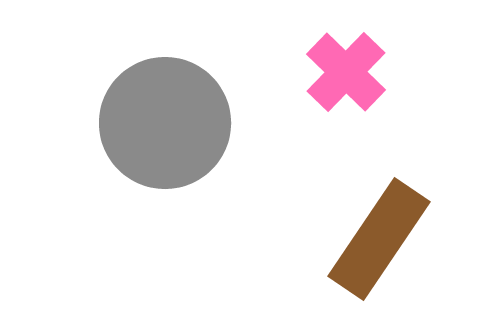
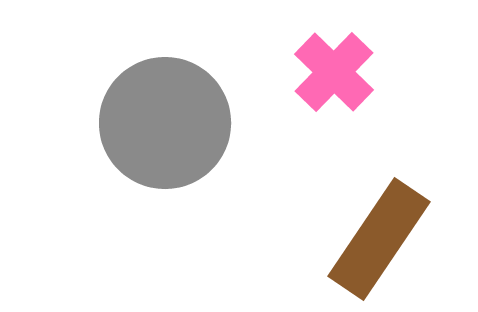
pink cross: moved 12 px left
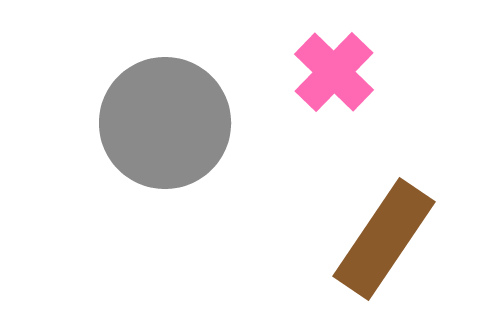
brown rectangle: moved 5 px right
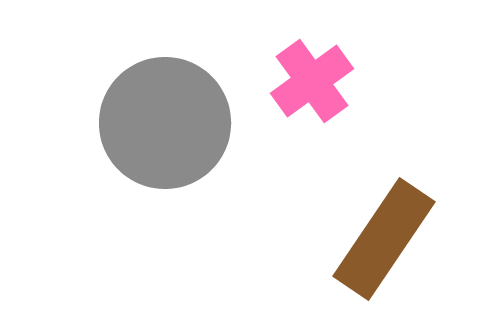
pink cross: moved 22 px left, 9 px down; rotated 10 degrees clockwise
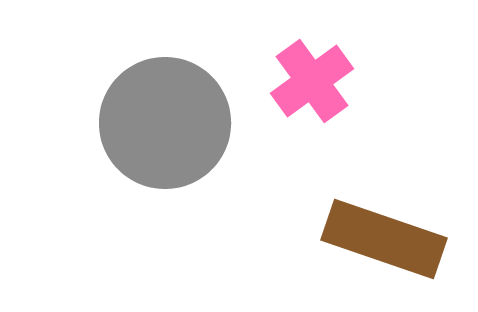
brown rectangle: rotated 75 degrees clockwise
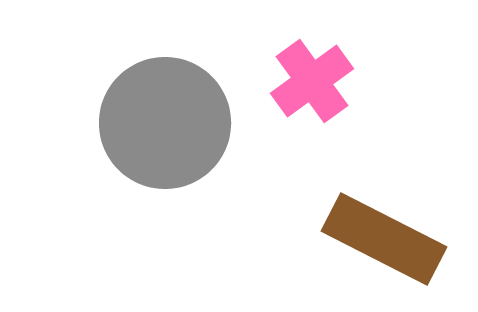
brown rectangle: rotated 8 degrees clockwise
